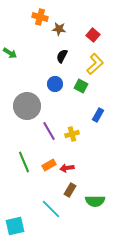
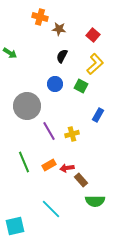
brown rectangle: moved 11 px right, 10 px up; rotated 72 degrees counterclockwise
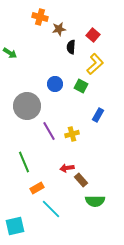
brown star: rotated 16 degrees counterclockwise
black semicircle: moved 9 px right, 9 px up; rotated 24 degrees counterclockwise
orange rectangle: moved 12 px left, 23 px down
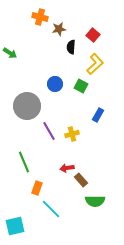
orange rectangle: rotated 40 degrees counterclockwise
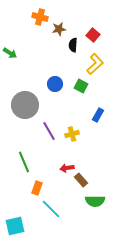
black semicircle: moved 2 px right, 2 px up
gray circle: moved 2 px left, 1 px up
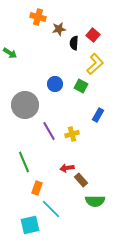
orange cross: moved 2 px left
black semicircle: moved 1 px right, 2 px up
cyan square: moved 15 px right, 1 px up
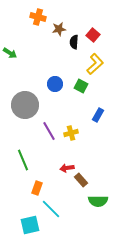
black semicircle: moved 1 px up
yellow cross: moved 1 px left, 1 px up
green line: moved 1 px left, 2 px up
green semicircle: moved 3 px right
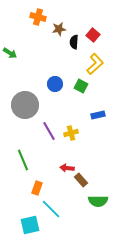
blue rectangle: rotated 48 degrees clockwise
red arrow: rotated 16 degrees clockwise
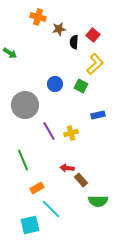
orange rectangle: rotated 40 degrees clockwise
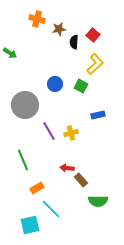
orange cross: moved 1 px left, 2 px down
